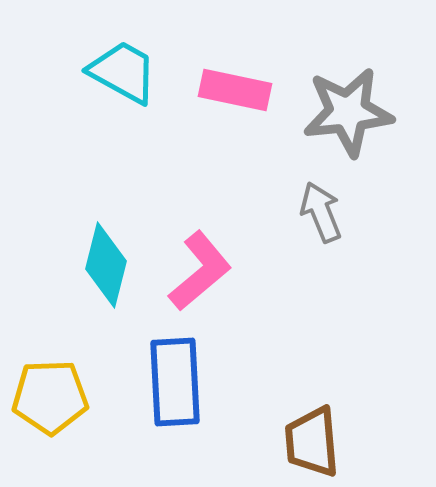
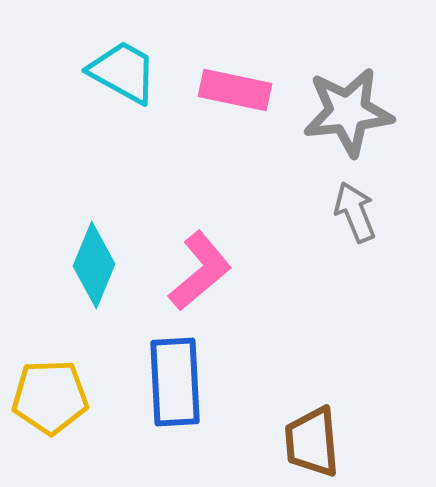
gray arrow: moved 34 px right
cyan diamond: moved 12 px left; rotated 8 degrees clockwise
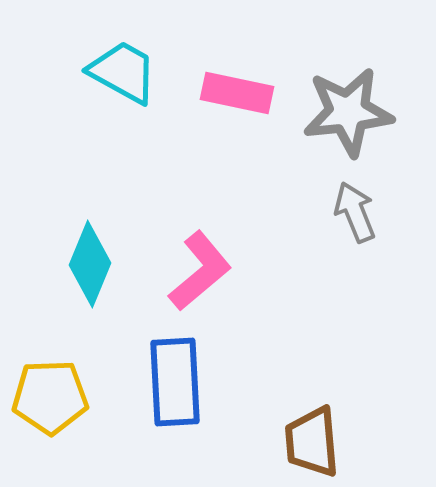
pink rectangle: moved 2 px right, 3 px down
cyan diamond: moved 4 px left, 1 px up
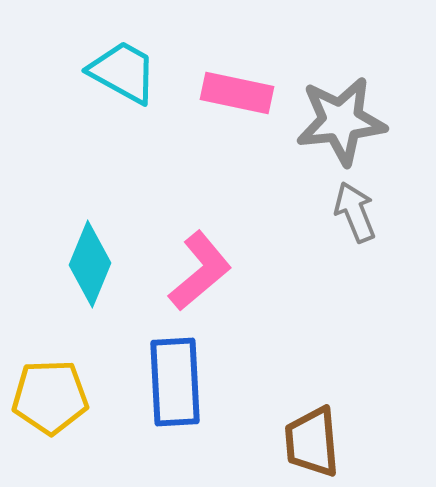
gray star: moved 7 px left, 9 px down
